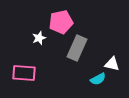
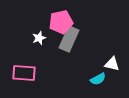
gray rectangle: moved 8 px left, 9 px up
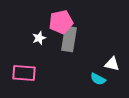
gray rectangle: rotated 15 degrees counterclockwise
cyan semicircle: rotated 56 degrees clockwise
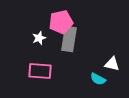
pink rectangle: moved 16 px right, 2 px up
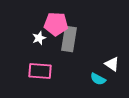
pink pentagon: moved 5 px left, 2 px down; rotated 15 degrees clockwise
white triangle: rotated 21 degrees clockwise
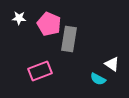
pink pentagon: moved 7 px left; rotated 20 degrees clockwise
white star: moved 20 px left, 20 px up; rotated 24 degrees clockwise
pink rectangle: rotated 25 degrees counterclockwise
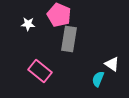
white star: moved 9 px right, 6 px down
pink pentagon: moved 10 px right, 9 px up
pink rectangle: rotated 60 degrees clockwise
cyan semicircle: rotated 84 degrees clockwise
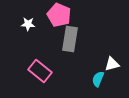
gray rectangle: moved 1 px right
white triangle: rotated 49 degrees counterclockwise
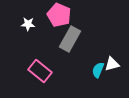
gray rectangle: rotated 20 degrees clockwise
cyan semicircle: moved 9 px up
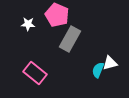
pink pentagon: moved 2 px left
white triangle: moved 2 px left, 1 px up
pink rectangle: moved 5 px left, 2 px down
